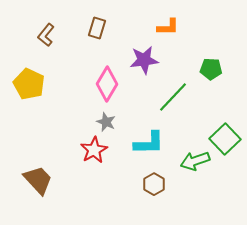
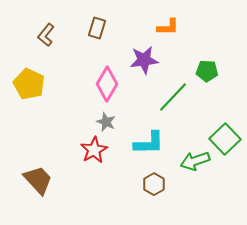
green pentagon: moved 4 px left, 2 px down
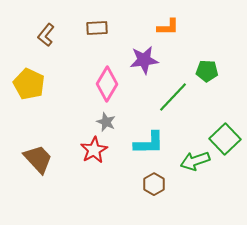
brown rectangle: rotated 70 degrees clockwise
brown trapezoid: moved 21 px up
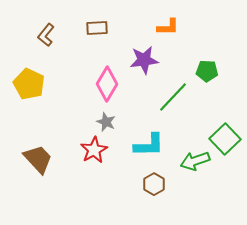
cyan L-shape: moved 2 px down
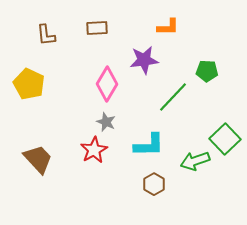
brown L-shape: rotated 45 degrees counterclockwise
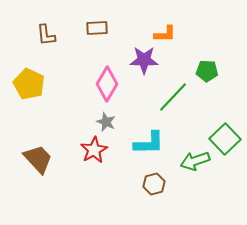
orange L-shape: moved 3 px left, 7 px down
purple star: rotated 8 degrees clockwise
cyan L-shape: moved 2 px up
brown hexagon: rotated 15 degrees clockwise
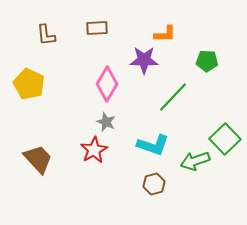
green pentagon: moved 10 px up
cyan L-shape: moved 4 px right, 2 px down; rotated 20 degrees clockwise
